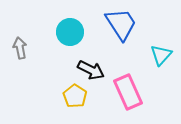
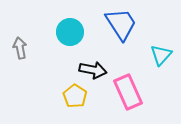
black arrow: moved 2 px right; rotated 16 degrees counterclockwise
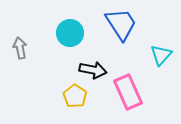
cyan circle: moved 1 px down
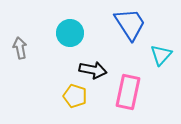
blue trapezoid: moved 9 px right
pink rectangle: rotated 36 degrees clockwise
yellow pentagon: rotated 15 degrees counterclockwise
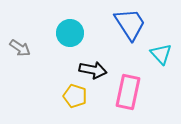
gray arrow: rotated 135 degrees clockwise
cyan triangle: moved 1 px up; rotated 25 degrees counterclockwise
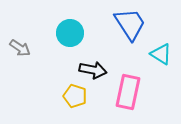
cyan triangle: rotated 15 degrees counterclockwise
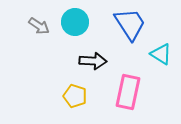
cyan circle: moved 5 px right, 11 px up
gray arrow: moved 19 px right, 22 px up
black arrow: moved 9 px up; rotated 8 degrees counterclockwise
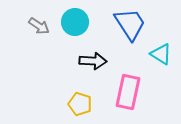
yellow pentagon: moved 5 px right, 8 px down
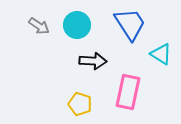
cyan circle: moved 2 px right, 3 px down
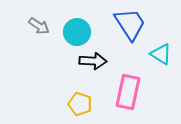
cyan circle: moved 7 px down
